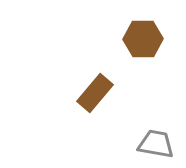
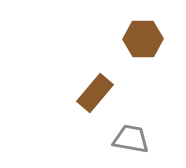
gray trapezoid: moved 25 px left, 5 px up
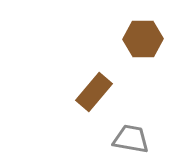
brown rectangle: moved 1 px left, 1 px up
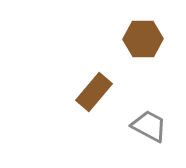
gray trapezoid: moved 18 px right, 13 px up; rotated 18 degrees clockwise
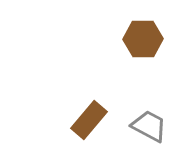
brown rectangle: moved 5 px left, 28 px down
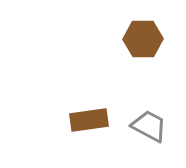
brown rectangle: rotated 42 degrees clockwise
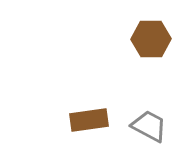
brown hexagon: moved 8 px right
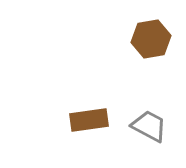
brown hexagon: rotated 9 degrees counterclockwise
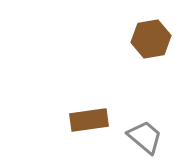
gray trapezoid: moved 4 px left, 11 px down; rotated 12 degrees clockwise
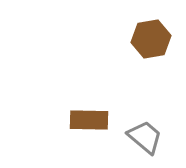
brown rectangle: rotated 9 degrees clockwise
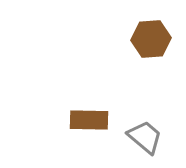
brown hexagon: rotated 6 degrees clockwise
